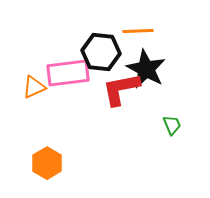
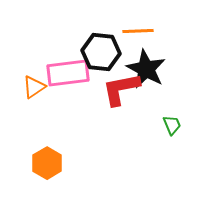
orange triangle: rotated 10 degrees counterclockwise
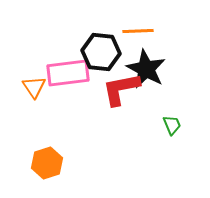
orange triangle: rotated 30 degrees counterclockwise
orange hexagon: rotated 12 degrees clockwise
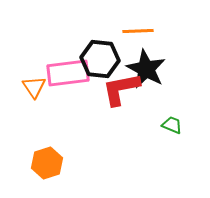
black hexagon: moved 1 px left, 7 px down
green trapezoid: rotated 45 degrees counterclockwise
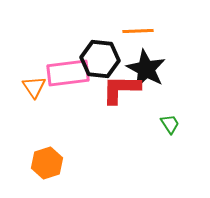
red L-shape: rotated 12 degrees clockwise
green trapezoid: moved 2 px left, 1 px up; rotated 35 degrees clockwise
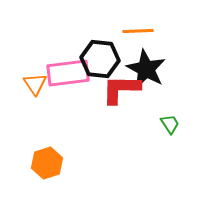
orange triangle: moved 1 px right, 3 px up
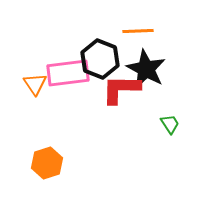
black hexagon: rotated 15 degrees clockwise
